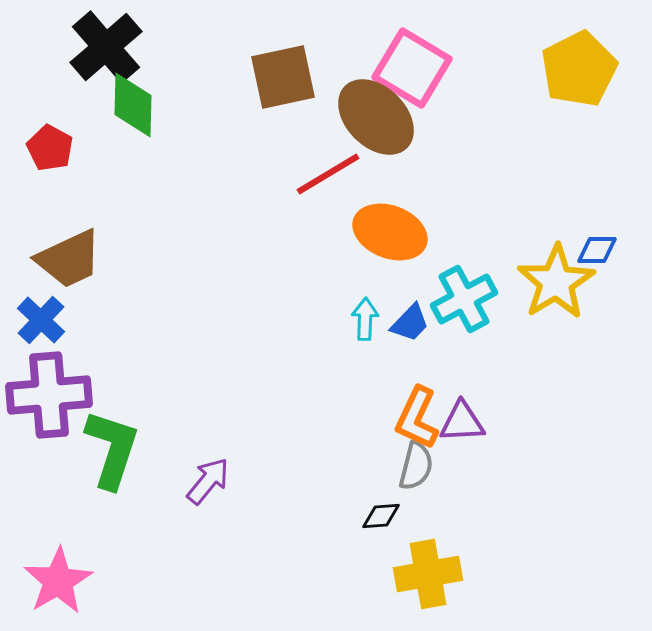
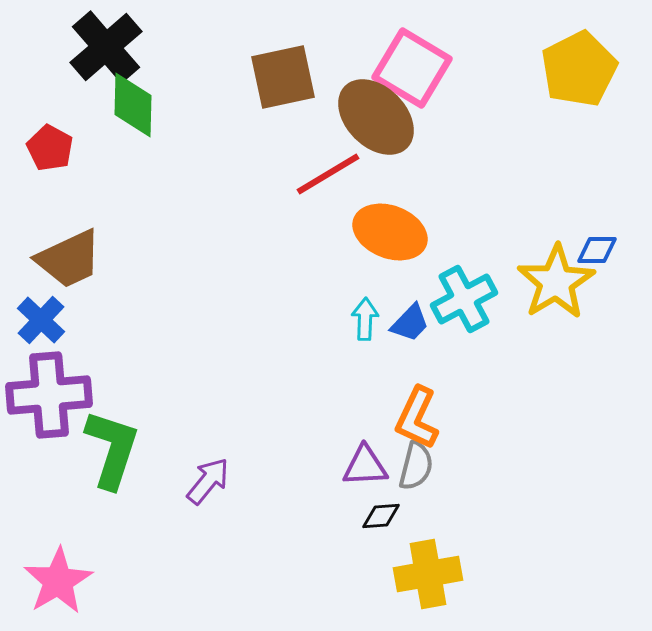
purple triangle: moved 97 px left, 44 px down
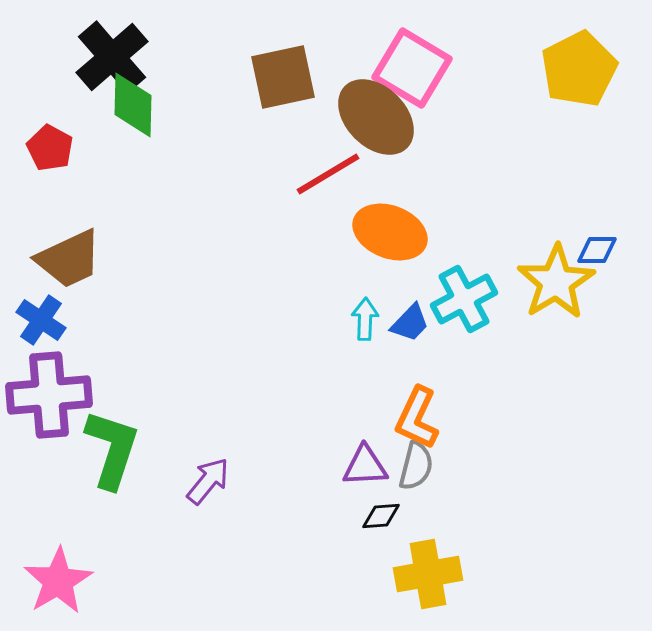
black cross: moved 6 px right, 10 px down
blue cross: rotated 9 degrees counterclockwise
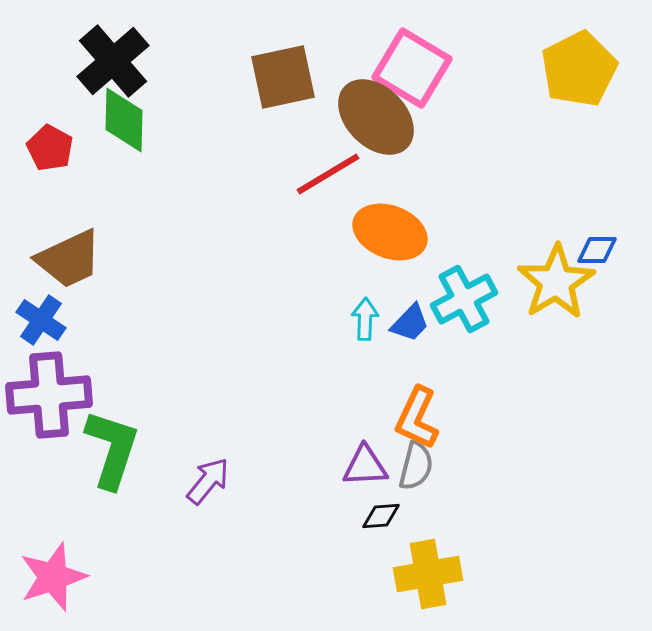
black cross: moved 1 px right, 4 px down
green diamond: moved 9 px left, 15 px down
pink star: moved 5 px left, 4 px up; rotated 12 degrees clockwise
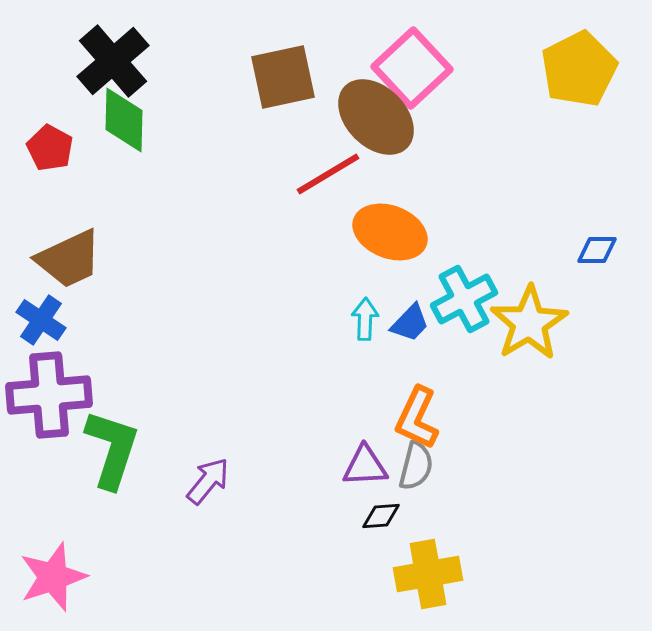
pink square: rotated 16 degrees clockwise
yellow star: moved 27 px left, 41 px down
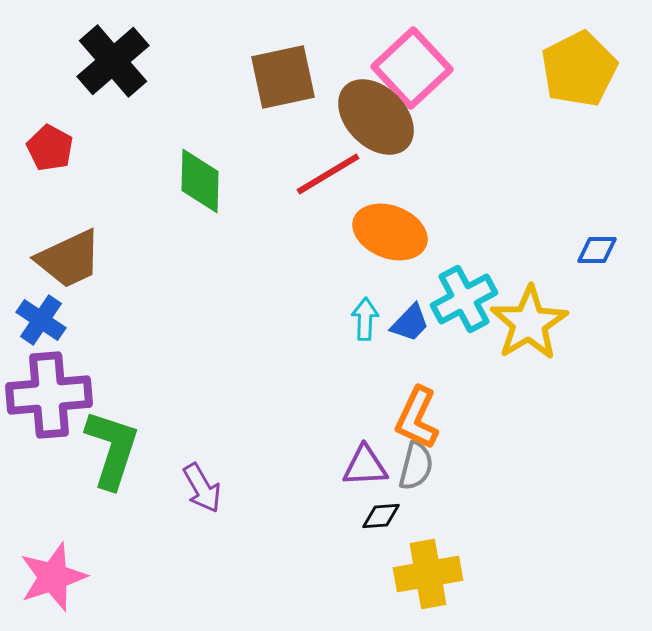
green diamond: moved 76 px right, 61 px down
purple arrow: moved 6 px left, 7 px down; rotated 111 degrees clockwise
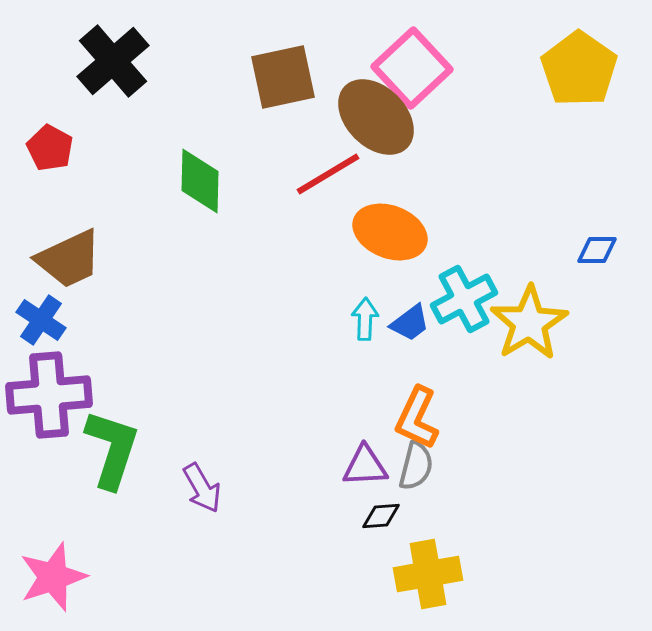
yellow pentagon: rotated 10 degrees counterclockwise
blue trapezoid: rotated 9 degrees clockwise
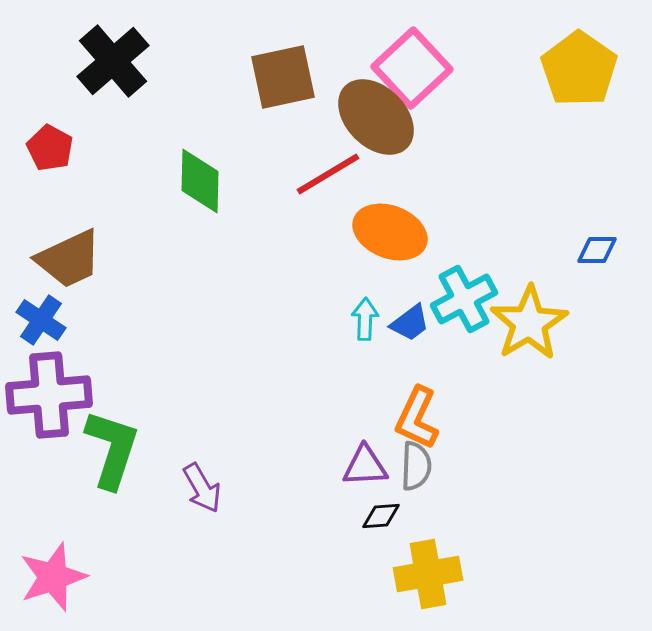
gray semicircle: rotated 12 degrees counterclockwise
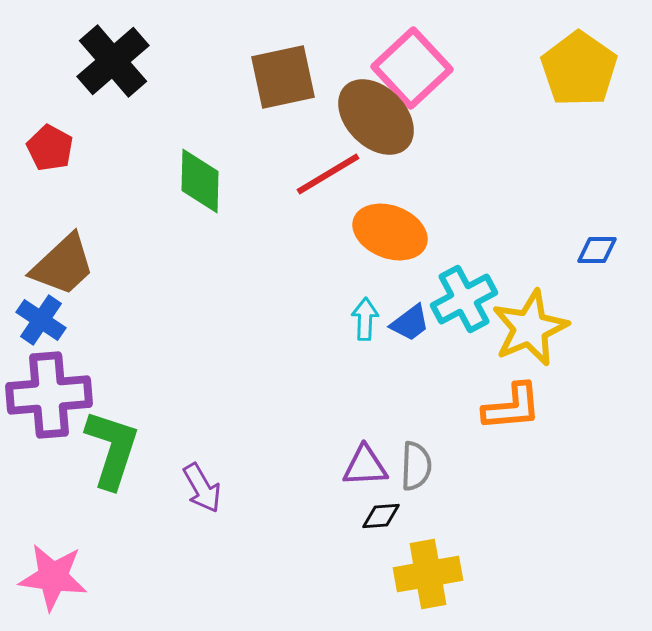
brown trapezoid: moved 6 px left, 6 px down; rotated 18 degrees counterclockwise
yellow star: moved 1 px right, 5 px down; rotated 8 degrees clockwise
orange L-shape: moved 95 px right, 11 px up; rotated 120 degrees counterclockwise
pink star: rotated 26 degrees clockwise
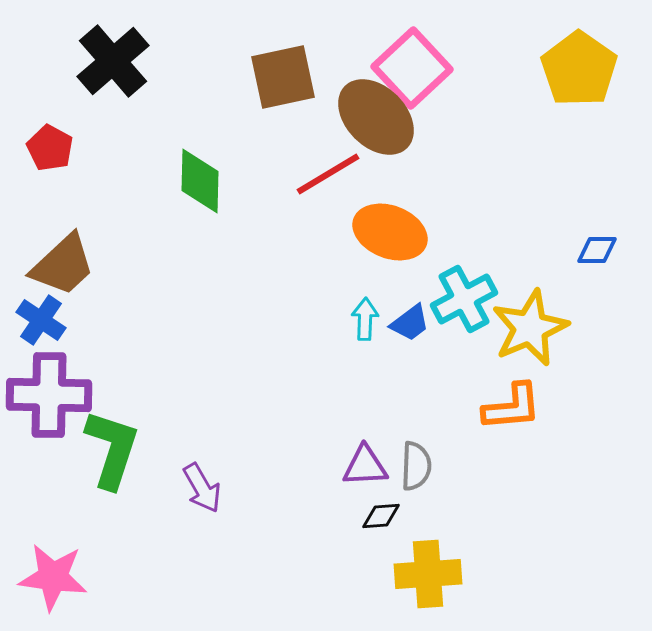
purple cross: rotated 6 degrees clockwise
yellow cross: rotated 6 degrees clockwise
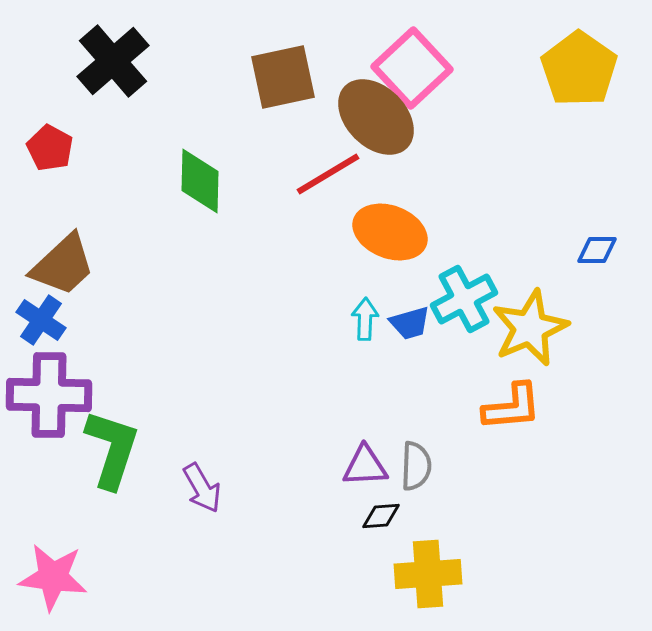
blue trapezoid: rotated 21 degrees clockwise
